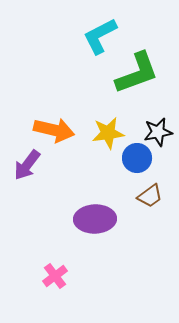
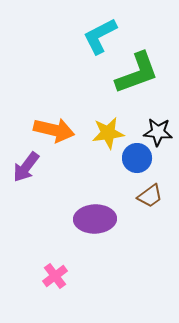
black star: rotated 16 degrees clockwise
purple arrow: moved 1 px left, 2 px down
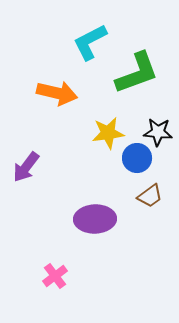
cyan L-shape: moved 10 px left, 6 px down
orange arrow: moved 3 px right, 37 px up
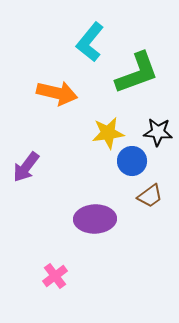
cyan L-shape: rotated 24 degrees counterclockwise
blue circle: moved 5 px left, 3 px down
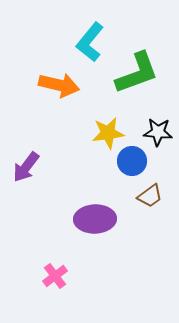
orange arrow: moved 2 px right, 8 px up
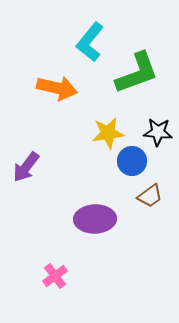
orange arrow: moved 2 px left, 3 px down
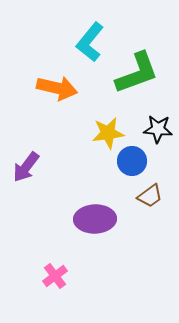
black star: moved 3 px up
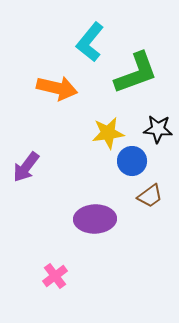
green L-shape: moved 1 px left
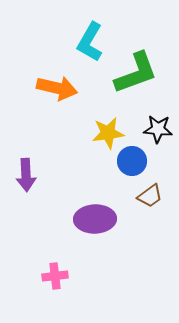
cyan L-shape: rotated 9 degrees counterclockwise
purple arrow: moved 8 px down; rotated 40 degrees counterclockwise
pink cross: rotated 30 degrees clockwise
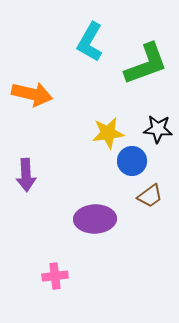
green L-shape: moved 10 px right, 9 px up
orange arrow: moved 25 px left, 6 px down
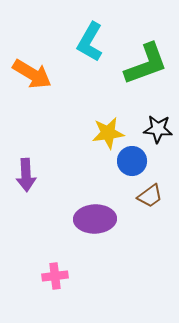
orange arrow: moved 20 px up; rotated 18 degrees clockwise
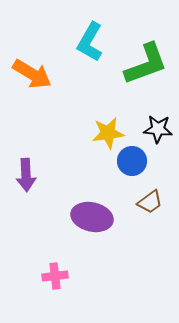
brown trapezoid: moved 6 px down
purple ellipse: moved 3 px left, 2 px up; rotated 15 degrees clockwise
